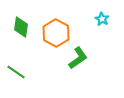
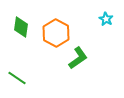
cyan star: moved 4 px right
green line: moved 1 px right, 6 px down
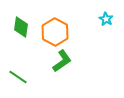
orange hexagon: moved 1 px left, 1 px up
green L-shape: moved 16 px left, 3 px down
green line: moved 1 px right, 1 px up
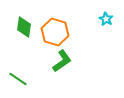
green diamond: moved 3 px right
orange hexagon: rotated 12 degrees counterclockwise
green line: moved 2 px down
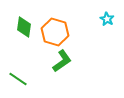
cyan star: moved 1 px right
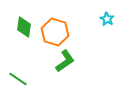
green L-shape: moved 3 px right
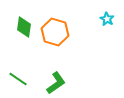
green L-shape: moved 9 px left, 22 px down
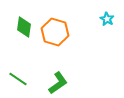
green L-shape: moved 2 px right
